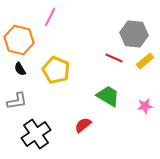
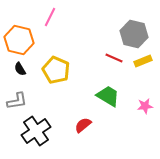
gray hexagon: rotated 8 degrees clockwise
yellow rectangle: moved 2 px left; rotated 18 degrees clockwise
black cross: moved 3 px up
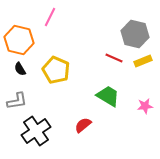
gray hexagon: moved 1 px right
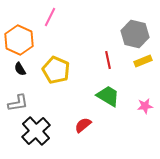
orange hexagon: rotated 12 degrees clockwise
red line: moved 6 px left, 2 px down; rotated 54 degrees clockwise
gray L-shape: moved 1 px right, 2 px down
black cross: rotated 8 degrees counterclockwise
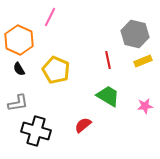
black semicircle: moved 1 px left
black cross: rotated 32 degrees counterclockwise
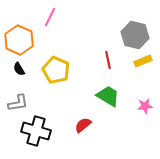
gray hexagon: moved 1 px down
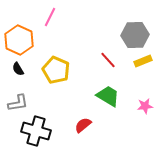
gray hexagon: rotated 16 degrees counterclockwise
red line: rotated 30 degrees counterclockwise
black semicircle: moved 1 px left
